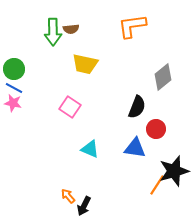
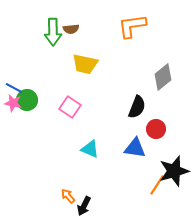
green circle: moved 13 px right, 31 px down
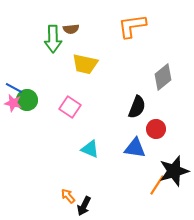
green arrow: moved 7 px down
